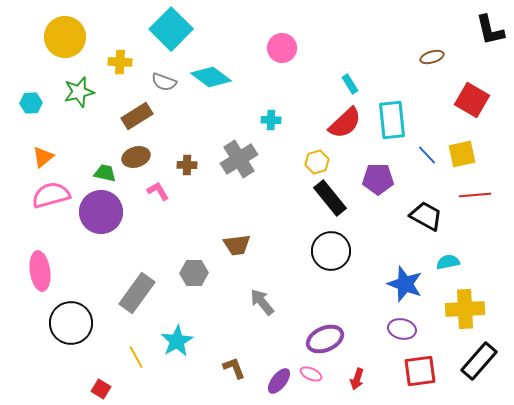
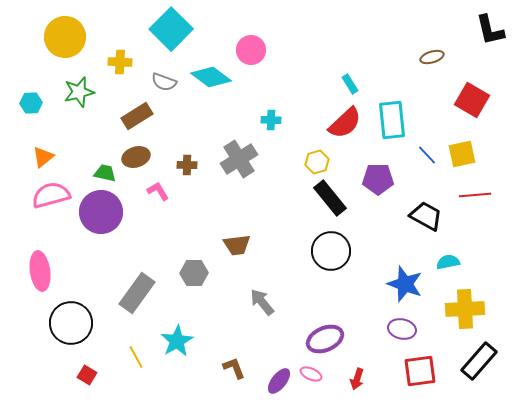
pink circle at (282, 48): moved 31 px left, 2 px down
red square at (101, 389): moved 14 px left, 14 px up
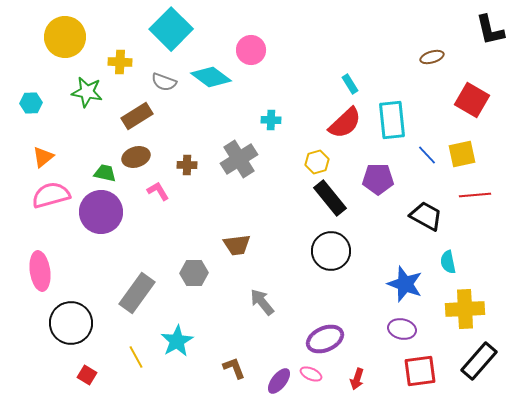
green star at (79, 92): moved 8 px right; rotated 24 degrees clockwise
cyan semicircle at (448, 262): rotated 90 degrees counterclockwise
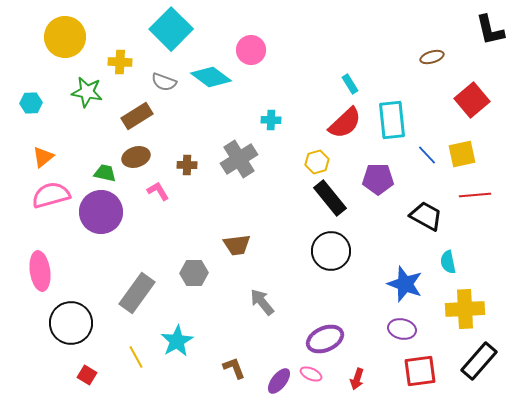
red square at (472, 100): rotated 20 degrees clockwise
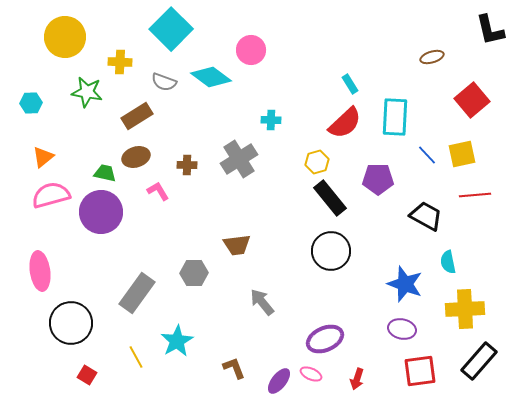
cyan rectangle at (392, 120): moved 3 px right, 3 px up; rotated 9 degrees clockwise
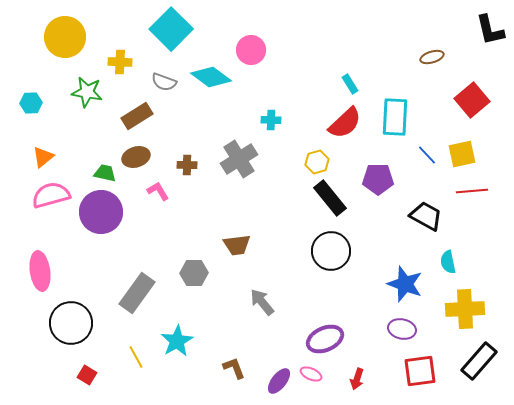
red line at (475, 195): moved 3 px left, 4 px up
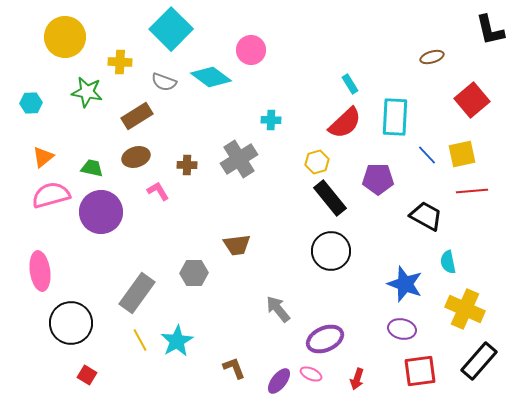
green trapezoid at (105, 173): moved 13 px left, 5 px up
gray arrow at (262, 302): moved 16 px right, 7 px down
yellow cross at (465, 309): rotated 27 degrees clockwise
yellow line at (136, 357): moved 4 px right, 17 px up
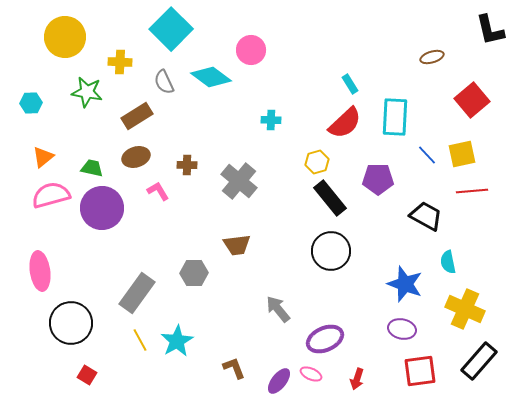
gray semicircle at (164, 82): rotated 45 degrees clockwise
gray cross at (239, 159): moved 22 px down; rotated 18 degrees counterclockwise
purple circle at (101, 212): moved 1 px right, 4 px up
